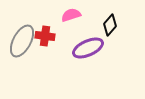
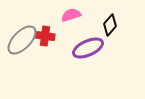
gray ellipse: moved 1 px up; rotated 16 degrees clockwise
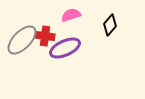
purple ellipse: moved 23 px left
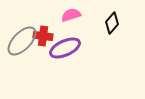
black diamond: moved 2 px right, 2 px up
red cross: moved 2 px left
gray ellipse: moved 1 px down
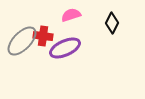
black diamond: rotated 15 degrees counterclockwise
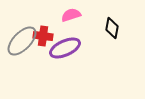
black diamond: moved 5 px down; rotated 15 degrees counterclockwise
